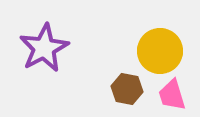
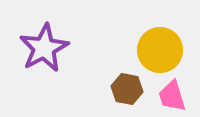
yellow circle: moved 1 px up
pink trapezoid: moved 1 px down
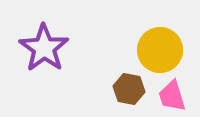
purple star: rotated 9 degrees counterclockwise
brown hexagon: moved 2 px right
